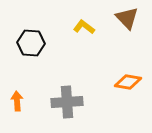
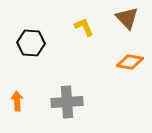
yellow L-shape: rotated 30 degrees clockwise
orange diamond: moved 2 px right, 20 px up
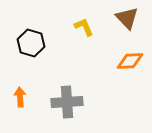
black hexagon: rotated 12 degrees clockwise
orange diamond: moved 1 px up; rotated 12 degrees counterclockwise
orange arrow: moved 3 px right, 4 px up
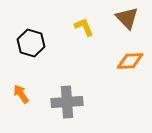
orange arrow: moved 1 px right, 3 px up; rotated 30 degrees counterclockwise
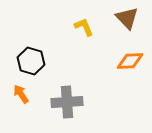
black hexagon: moved 18 px down
